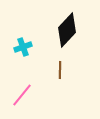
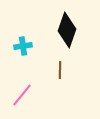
black diamond: rotated 24 degrees counterclockwise
cyan cross: moved 1 px up; rotated 12 degrees clockwise
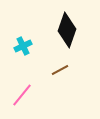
cyan cross: rotated 18 degrees counterclockwise
brown line: rotated 60 degrees clockwise
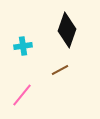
cyan cross: rotated 18 degrees clockwise
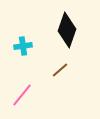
brown line: rotated 12 degrees counterclockwise
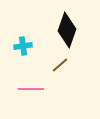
brown line: moved 5 px up
pink line: moved 9 px right, 6 px up; rotated 50 degrees clockwise
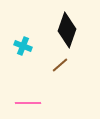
cyan cross: rotated 30 degrees clockwise
pink line: moved 3 px left, 14 px down
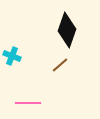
cyan cross: moved 11 px left, 10 px down
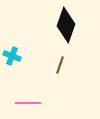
black diamond: moved 1 px left, 5 px up
brown line: rotated 30 degrees counterclockwise
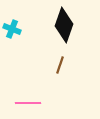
black diamond: moved 2 px left
cyan cross: moved 27 px up
